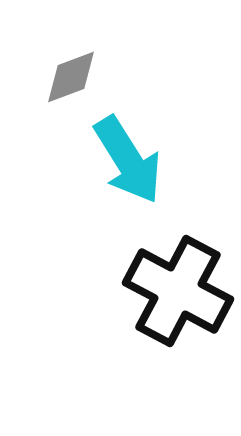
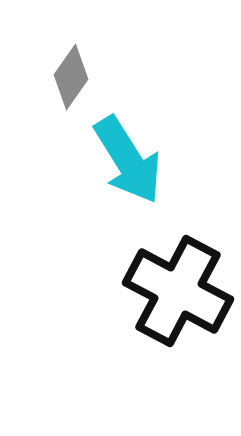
gray diamond: rotated 34 degrees counterclockwise
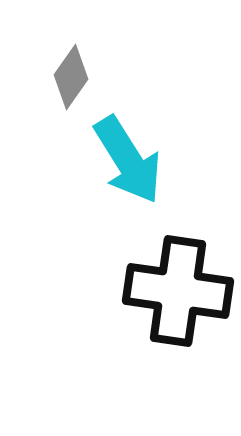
black cross: rotated 20 degrees counterclockwise
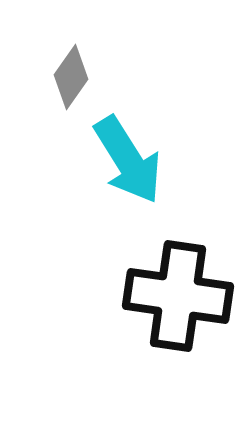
black cross: moved 5 px down
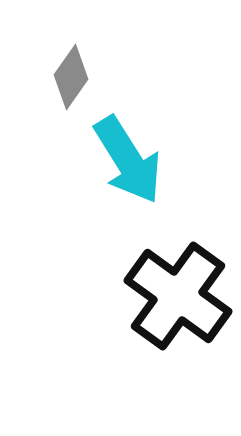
black cross: rotated 28 degrees clockwise
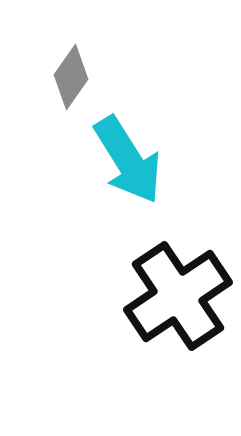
black cross: rotated 20 degrees clockwise
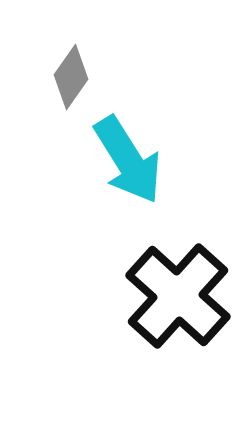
black cross: rotated 14 degrees counterclockwise
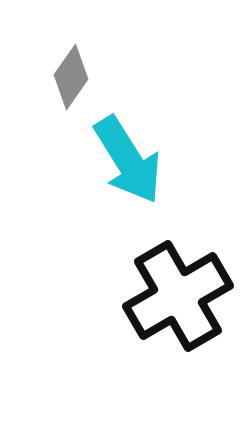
black cross: rotated 18 degrees clockwise
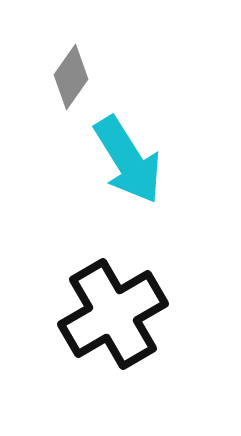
black cross: moved 65 px left, 18 px down
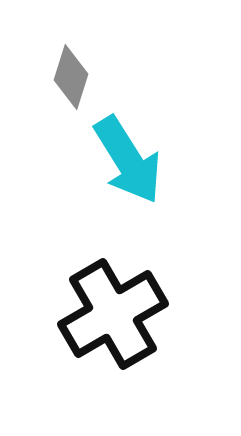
gray diamond: rotated 18 degrees counterclockwise
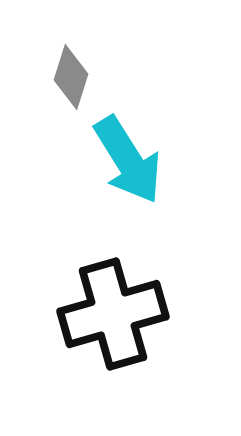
black cross: rotated 14 degrees clockwise
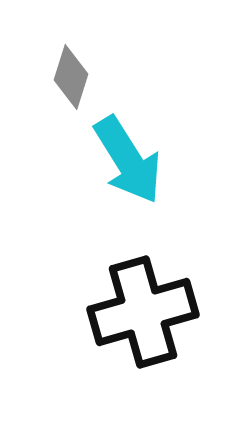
black cross: moved 30 px right, 2 px up
